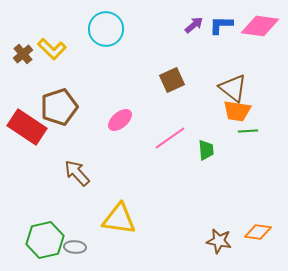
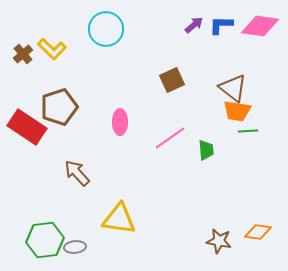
pink ellipse: moved 2 px down; rotated 50 degrees counterclockwise
green hexagon: rotated 6 degrees clockwise
gray ellipse: rotated 10 degrees counterclockwise
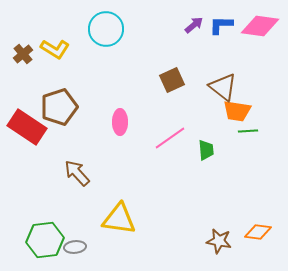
yellow L-shape: moved 3 px right; rotated 12 degrees counterclockwise
brown triangle: moved 10 px left, 1 px up
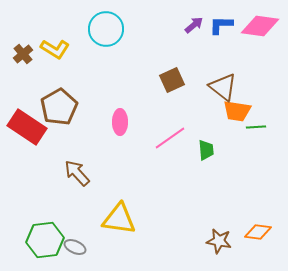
brown pentagon: rotated 12 degrees counterclockwise
green line: moved 8 px right, 4 px up
gray ellipse: rotated 30 degrees clockwise
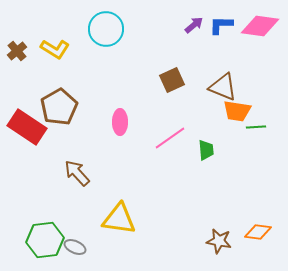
brown cross: moved 6 px left, 3 px up
brown triangle: rotated 16 degrees counterclockwise
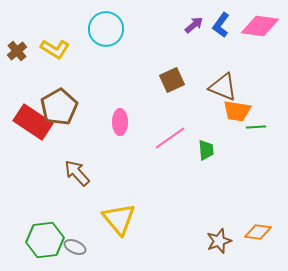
blue L-shape: rotated 55 degrees counterclockwise
red rectangle: moved 6 px right, 5 px up
yellow triangle: rotated 42 degrees clockwise
brown star: rotated 30 degrees counterclockwise
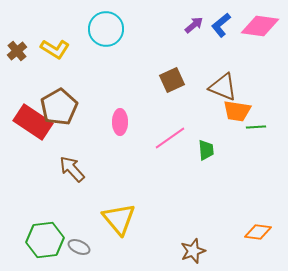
blue L-shape: rotated 15 degrees clockwise
brown arrow: moved 5 px left, 4 px up
brown star: moved 26 px left, 10 px down
gray ellipse: moved 4 px right
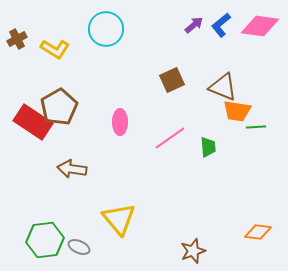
brown cross: moved 12 px up; rotated 12 degrees clockwise
green trapezoid: moved 2 px right, 3 px up
brown arrow: rotated 40 degrees counterclockwise
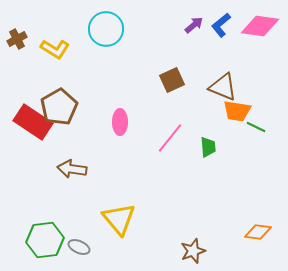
green line: rotated 30 degrees clockwise
pink line: rotated 16 degrees counterclockwise
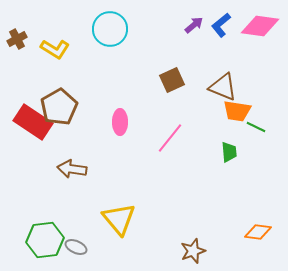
cyan circle: moved 4 px right
green trapezoid: moved 21 px right, 5 px down
gray ellipse: moved 3 px left
